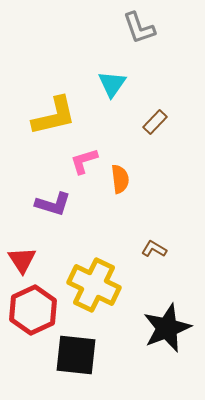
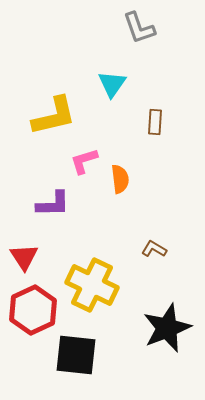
brown rectangle: rotated 40 degrees counterclockwise
purple L-shape: rotated 18 degrees counterclockwise
red triangle: moved 2 px right, 3 px up
yellow cross: moved 2 px left
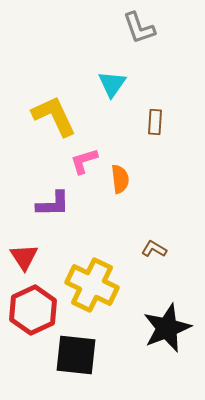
yellow L-shape: rotated 102 degrees counterclockwise
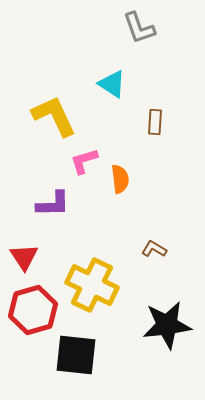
cyan triangle: rotated 32 degrees counterclockwise
red hexagon: rotated 9 degrees clockwise
black star: moved 3 px up; rotated 15 degrees clockwise
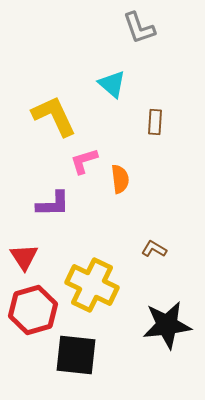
cyan triangle: rotated 8 degrees clockwise
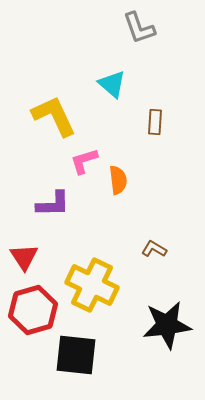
orange semicircle: moved 2 px left, 1 px down
